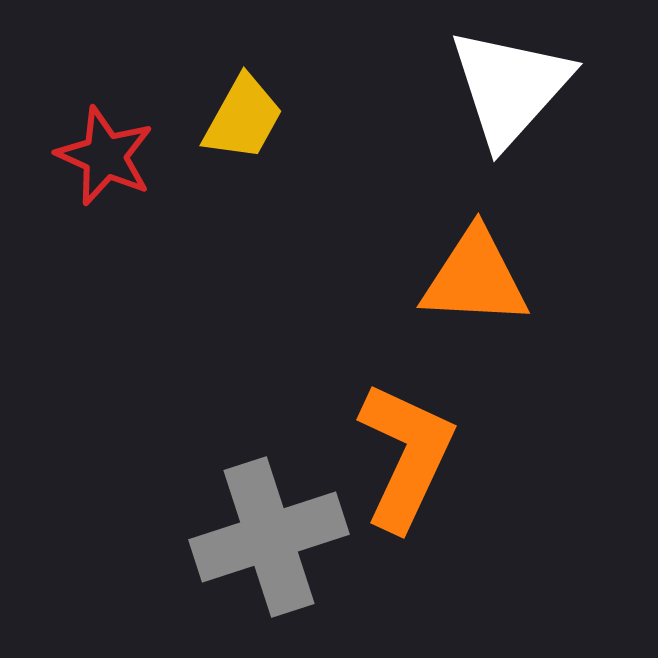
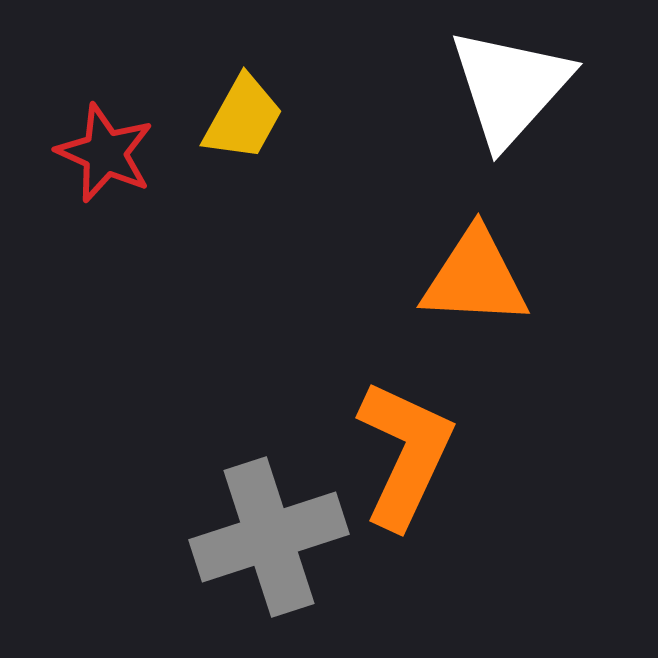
red star: moved 3 px up
orange L-shape: moved 1 px left, 2 px up
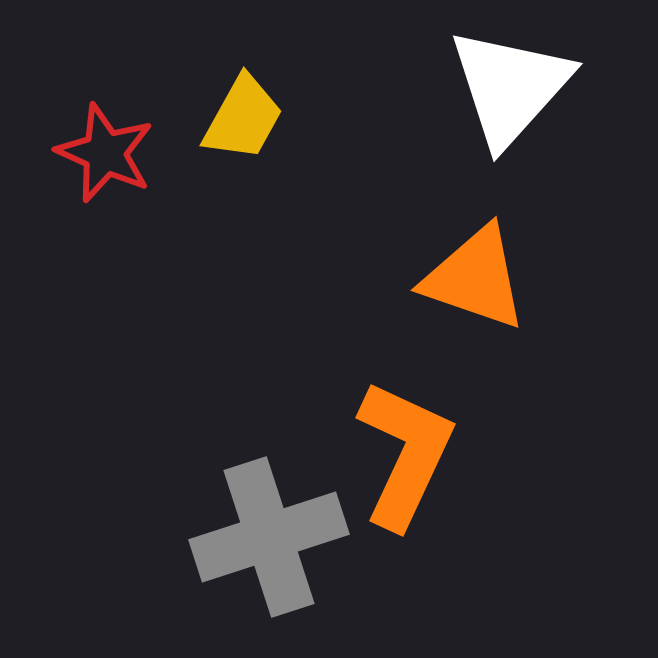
orange triangle: rotated 16 degrees clockwise
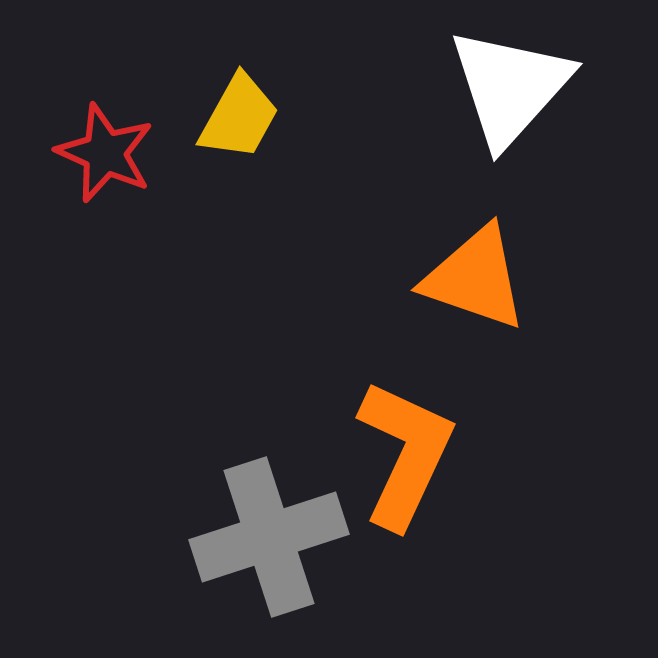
yellow trapezoid: moved 4 px left, 1 px up
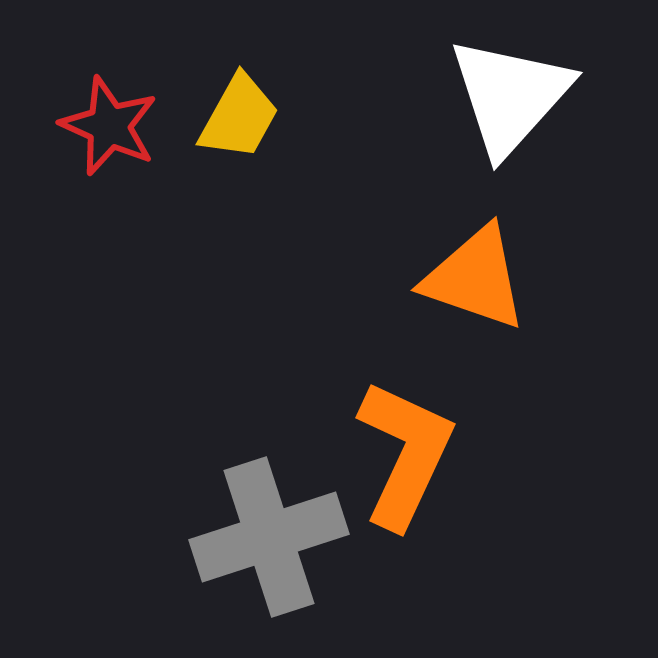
white triangle: moved 9 px down
red star: moved 4 px right, 27 px up
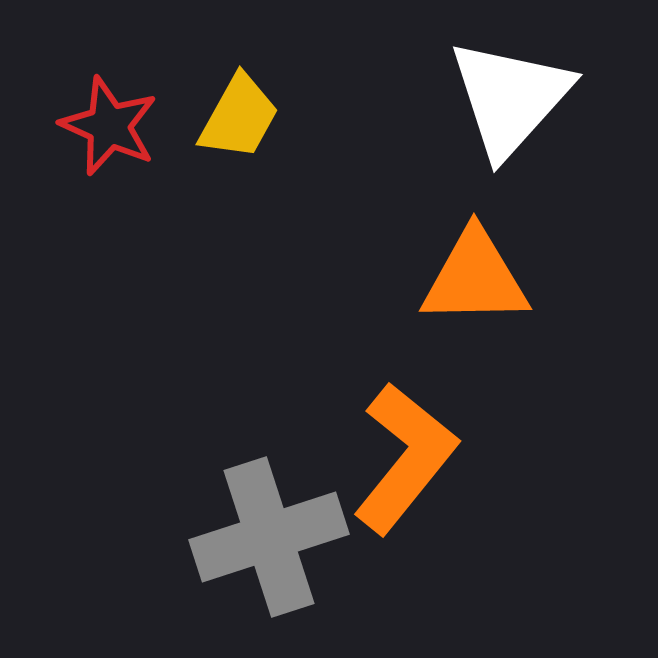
white triangle: moved 2 px down
orange triangle: rotated 20 degrees counterclockwise
orange L-shape: moved 4 px down; rotated 14 degrees clockwise
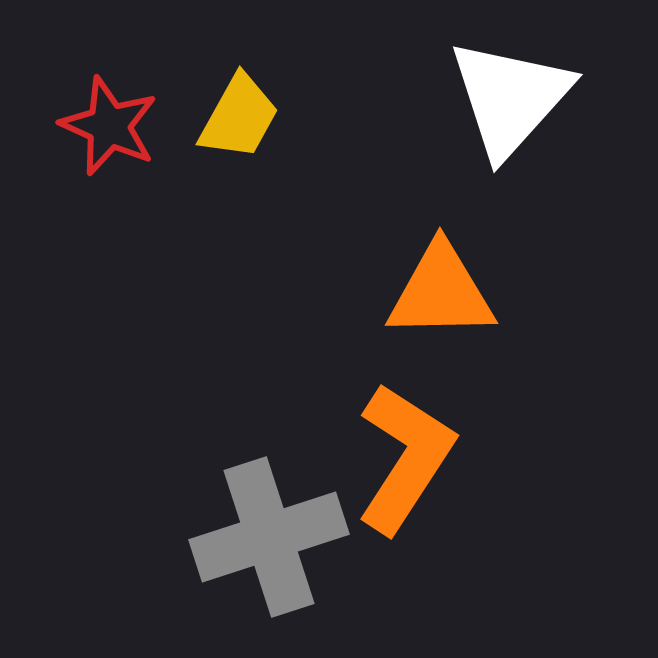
orange triangle: moved 34 px left, 14 px down
orange L-shape: rotated 6 degrees counterclockwise
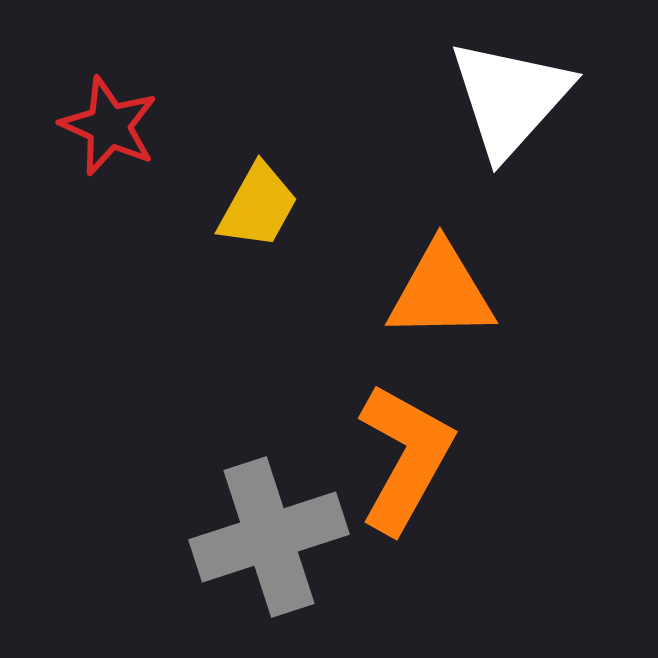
yellow trapezoid: moved 19 px right, 89 px down
orange L-shape: rotated 4 degrees counterclockwise
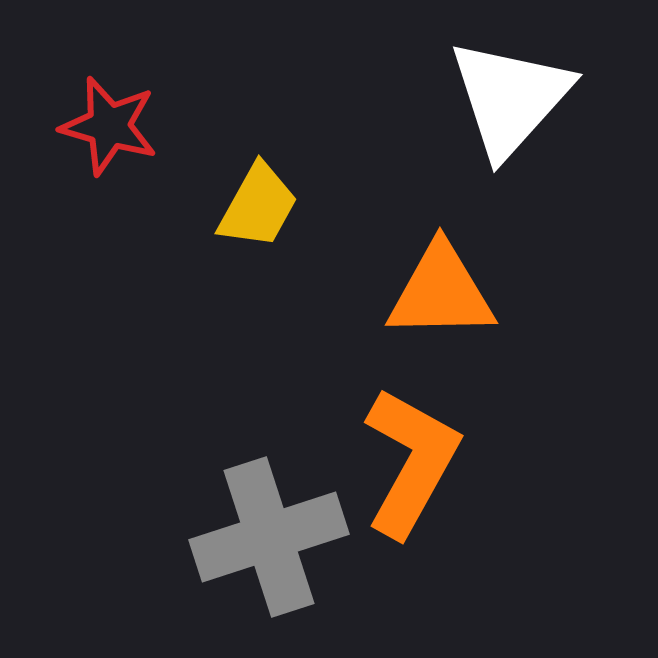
red star: rotated 8 degrees counterclockwise
orange L-shape: moved 6 px right, 4 px down
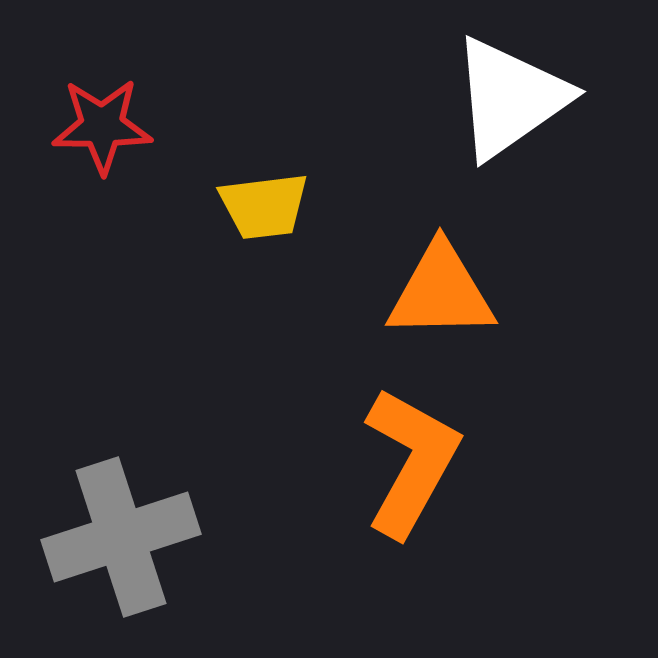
white triangle: rotated 13 degrees clockwise
red star: moved 7 px left; rotated 16 degrees counterclockwise
yellow trapezoid: moved 6 px right; rotated 54 degrees clockwise
gray cross: moved 148 px left
